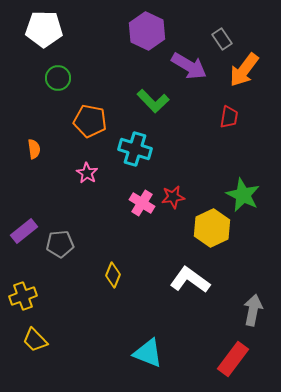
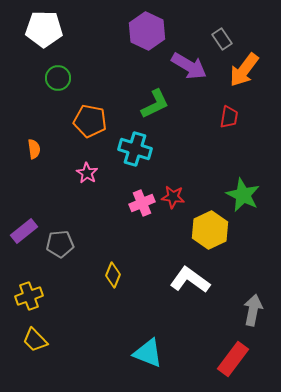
green L-shape: moved 2 px right, 3 px down; rotated 72 degrees counterclockwise
red star: rotated 15 degrees clockwise
pink cross: rotated 35 degrees clockwise
yellow hexagon: moved 2 px left, 2 px down
yellow cross: moved 6 px right
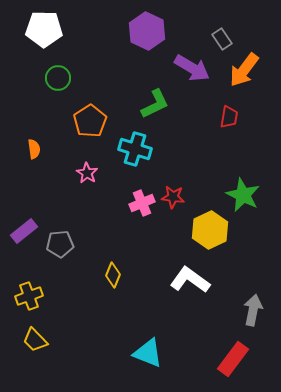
purple arrow: moved 3 px right, 2 px down
orange pentagon: rotated 28 degrees clockwise
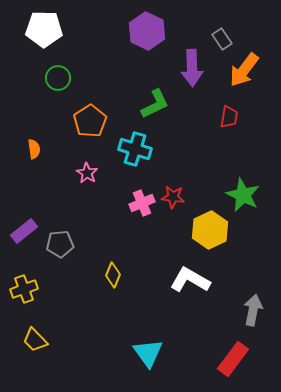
purple arrow: rotated 57 degrees clockwise
white L-shape: rotated 6 degrees counterclockwise
yellow cross: moved 5 px left, 7 px up
cyan triangle: rotated 32 degrees clockwise
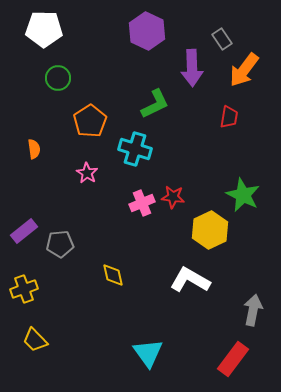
yellow diamond: rotated 35 degrees counterclockwise
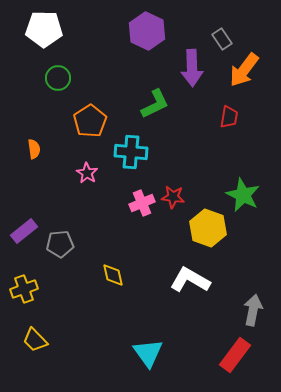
cyan cross: moved 4 px left, 3 px down; rotated 12 degrees counterclockwise
yellow hexagon: moved 2 px left, 2 px up; rotated 15 degrees counterclockwise
red rectangle: moved 2 px right, 4 px up
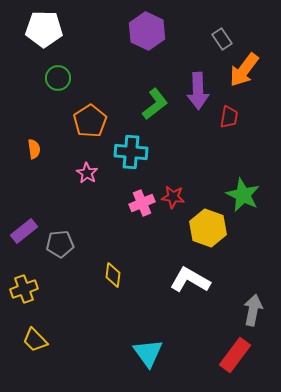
purple arrow: moved 6 px right, 23 px down
green L-shape: rotated 12 degrees counterclockwise
yellow diamond: rotated 20 degrees clockwise
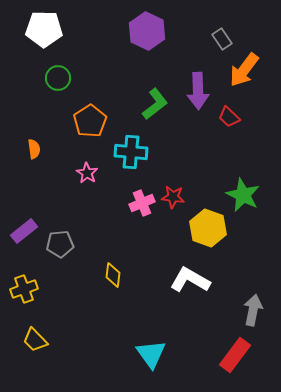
red trapezoid: rotated 125 degrees clockwise
cyan triangle: moved 3 px right, 1 px down
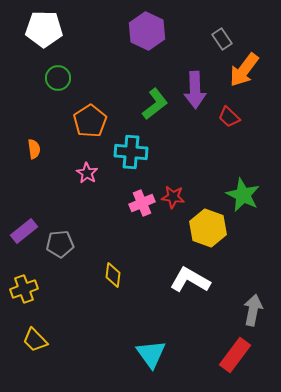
purple arrow: moved 3 px left, 1 px up
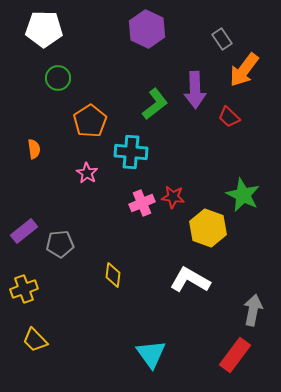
purple hexagon: moved 2 px up
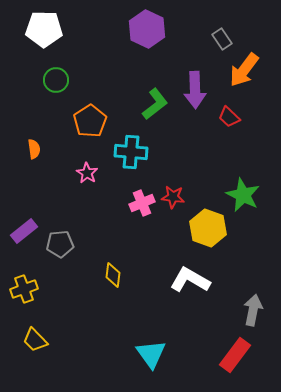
green circle: moved 2 px left, 2 px down
